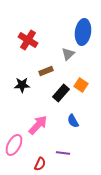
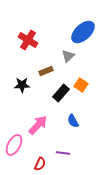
blue ellipse: rotated 40 degrees clockwise
gray triangle: moved 2 px down
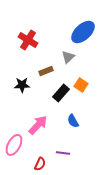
gray triangle: moved 1 px down
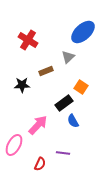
orange square: moved 2 px down
black rectangle: moved 3 px right, 10 px down; rotated 12 degrees clockwise
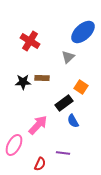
red cross: moved 2 px right, 1 px down
brown rectangle: moved 4 px left, 7 px down; rotated 24 degrees clockwise
black star: moved 1 px right, 3 px up
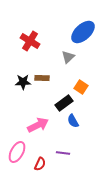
pink arrow: rotated 20 degrees clockwise
pink ellipse: moved 3 px right, 7 px down
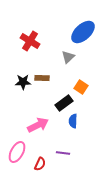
blue semicircle: rotated 32 degrees clockwise
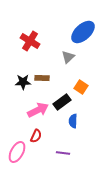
black rectangle: moved 2 px left, 1 px up
pink arrow: moved 15 px up
red semicircle: moved 4 px left, 28 px up
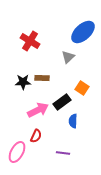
orange square: moved 1 px right, 1 px down
